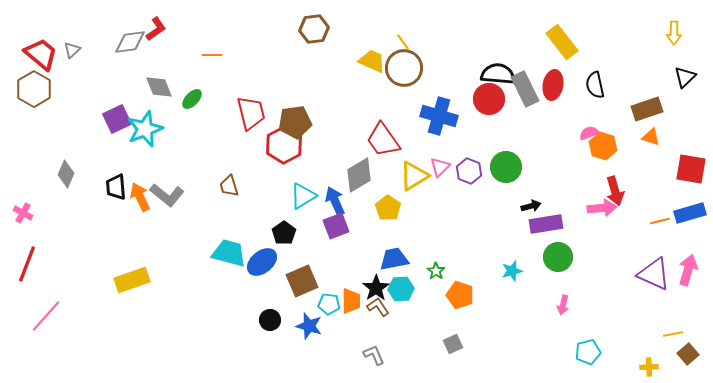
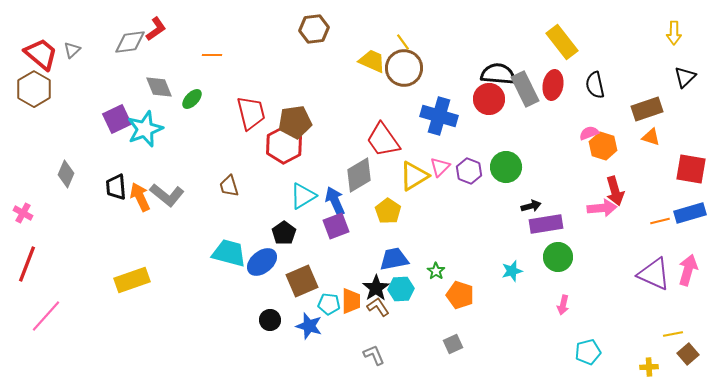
yellow pentagon at (388, 208): moved 3 px down
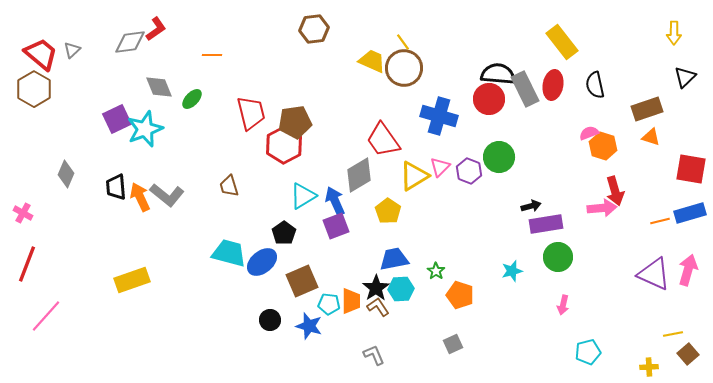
green circle at (506, 167): moved 7 px left, 10 px up
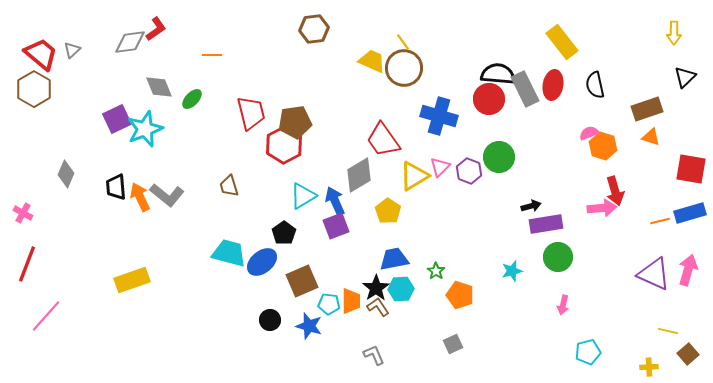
yellow line at (673, 334): moved 5 px left, 3 px up; rotated 24 degrees clockwise
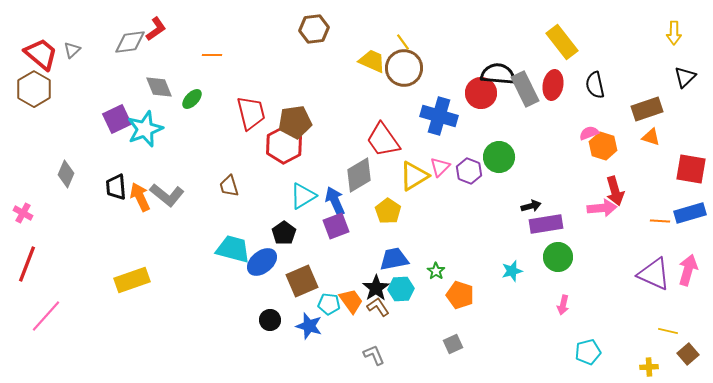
red circle at (489, 99): moved 8 px left, 6 px up
orange line at (660, 221): rotated 18 degrees clockwise
cyan trapezoid at (229, 253): moved 4 px right, 4 px up
orange trapezoid at (351, 301): rotated 36 degrees counterclockwise
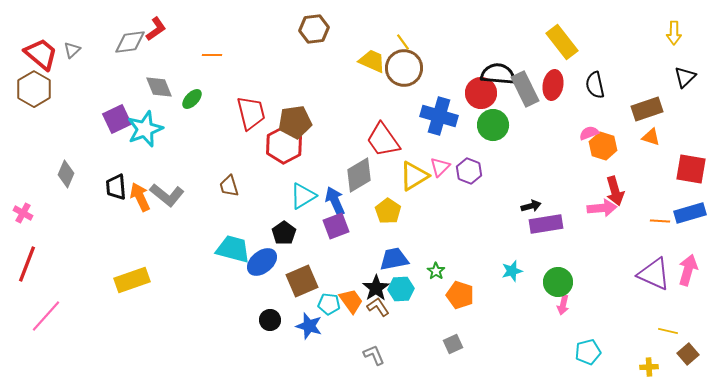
green circle at (499, 157): moved 6 px left, 32 px up
green circle at (558, 257): moved 25 px down
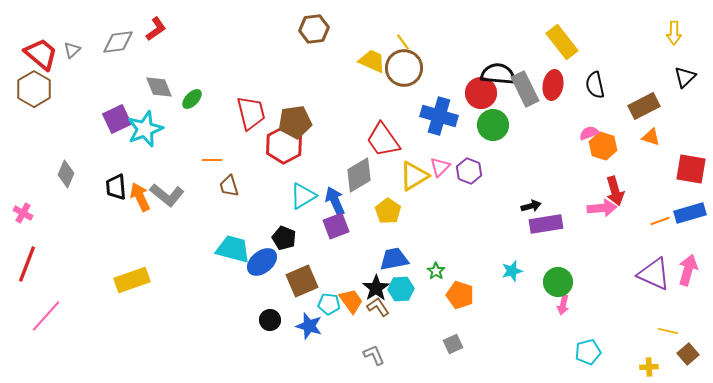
gray diamond at (130, 42): moved 12 px left
orange line at (212, 55): moved 105 px down
brown rectangle at (647, 109): moved 3 px left, 3 px up; rotated 8 degrees counterclockwise
orange line at (660, 221): rotated 24 degrees counterclockwise
black pentagon at (284, 233): moved 5 px down; rotated 15 degrees counterclockwise
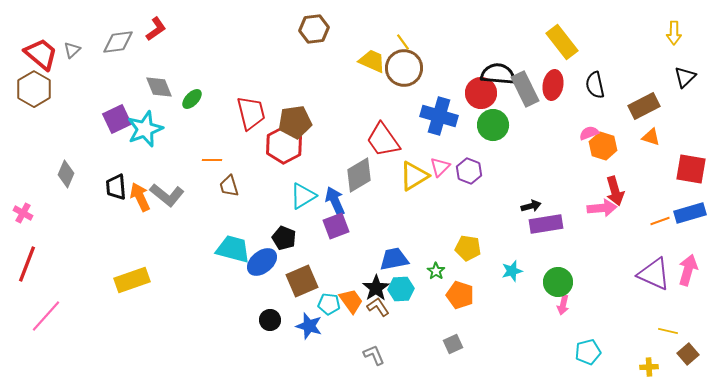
yellow pentagon at (388, 211): moved 80 px right, 37 px down; rotated 25 degrees counterclockwise
